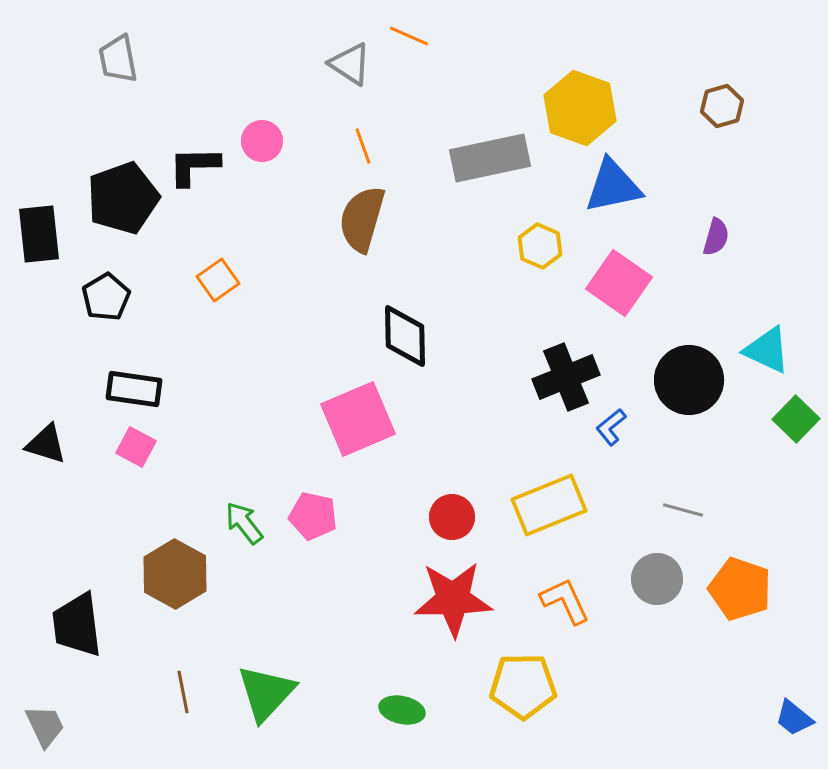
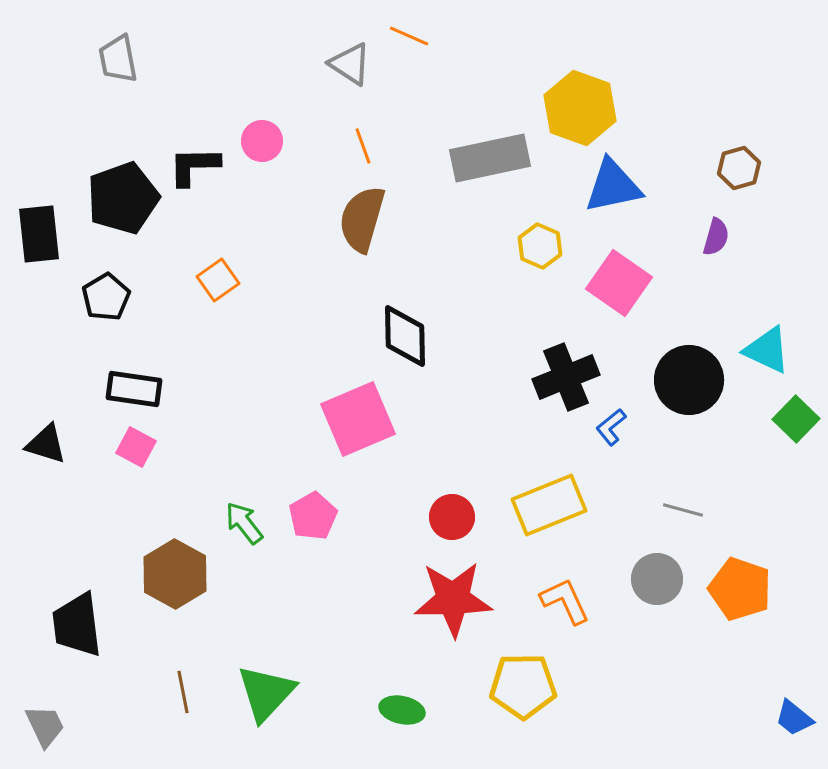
brown hexagon at (722, 106): moved 17 px right, 62 px down
pink pentagon at (313, 516): rotated 30 degrees clockwise
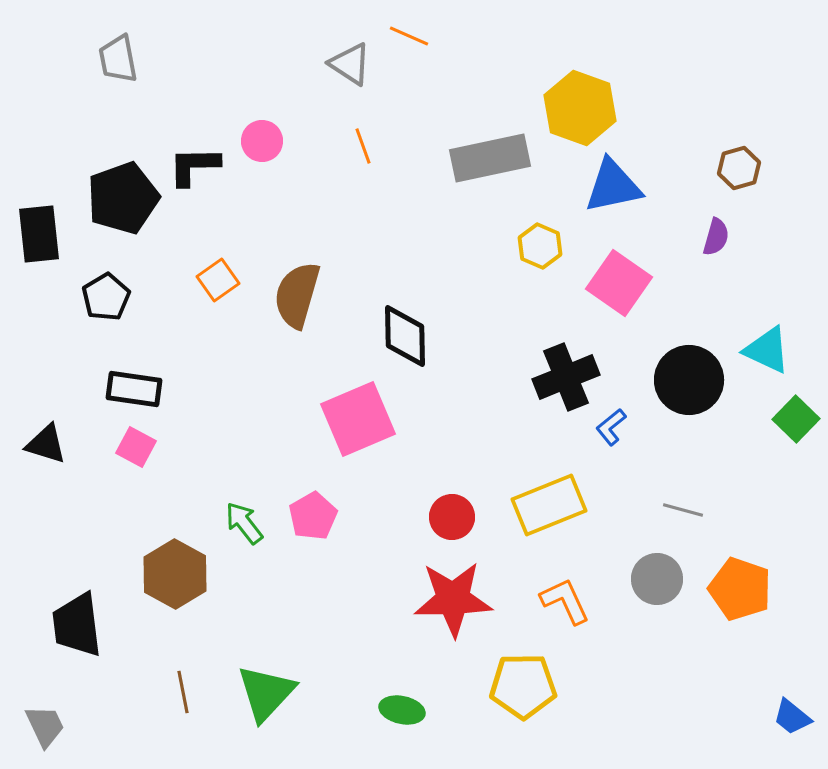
brown semicircle at (362, 219): moved 65 px left, 76 px down
blue trapezoid at (794, 718): moved 2 px left, 1 px up
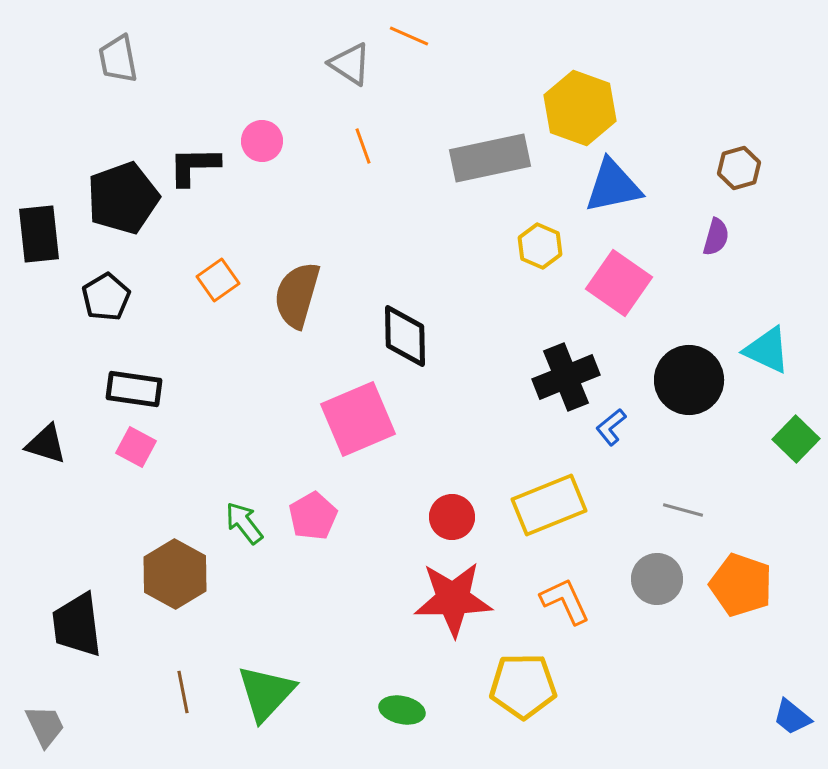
green square at (796, 419): moved 20 px down
orange pentagon at (740, 589): moved 1 px right, 4 px up
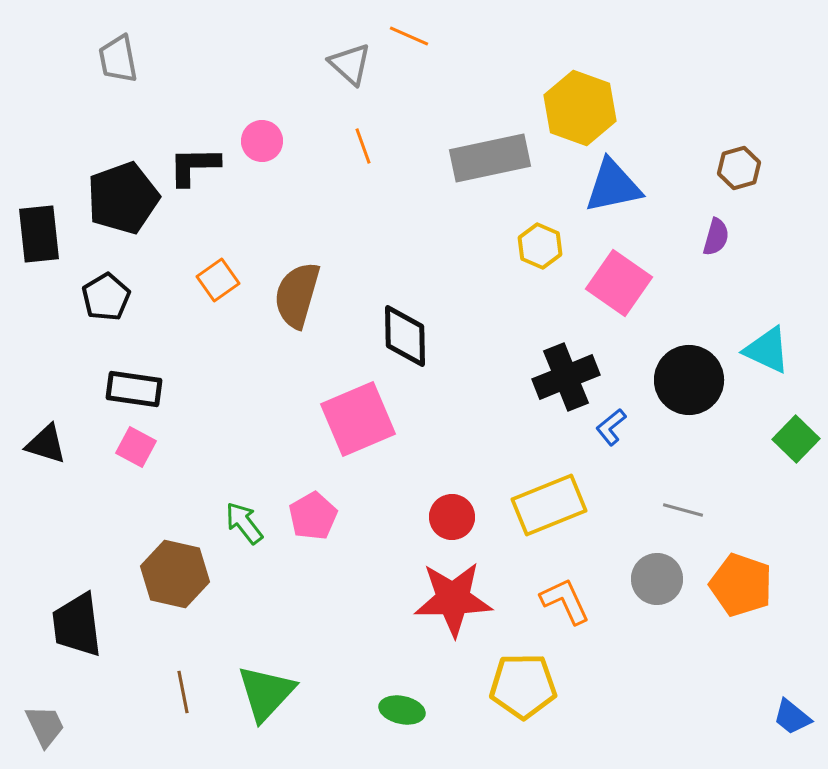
gray triangle at (350, 64): rotated 9 degrees clockwise
brown hexagon at (175, 574): rotated 16 degrees counterclockwise
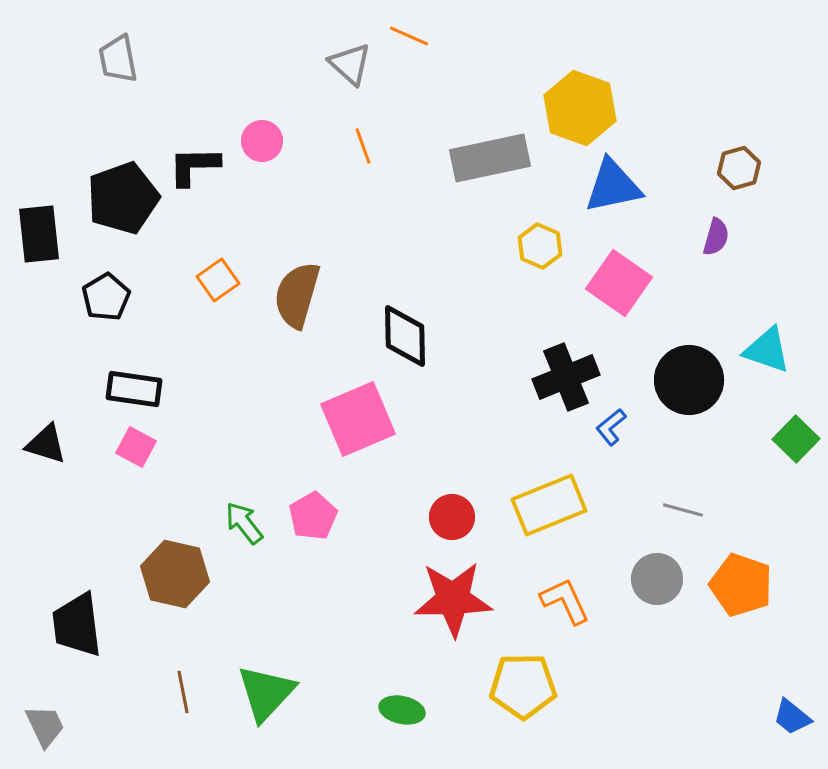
cyan triangle at (767, 350): rotated 6 degrees counterclockwise
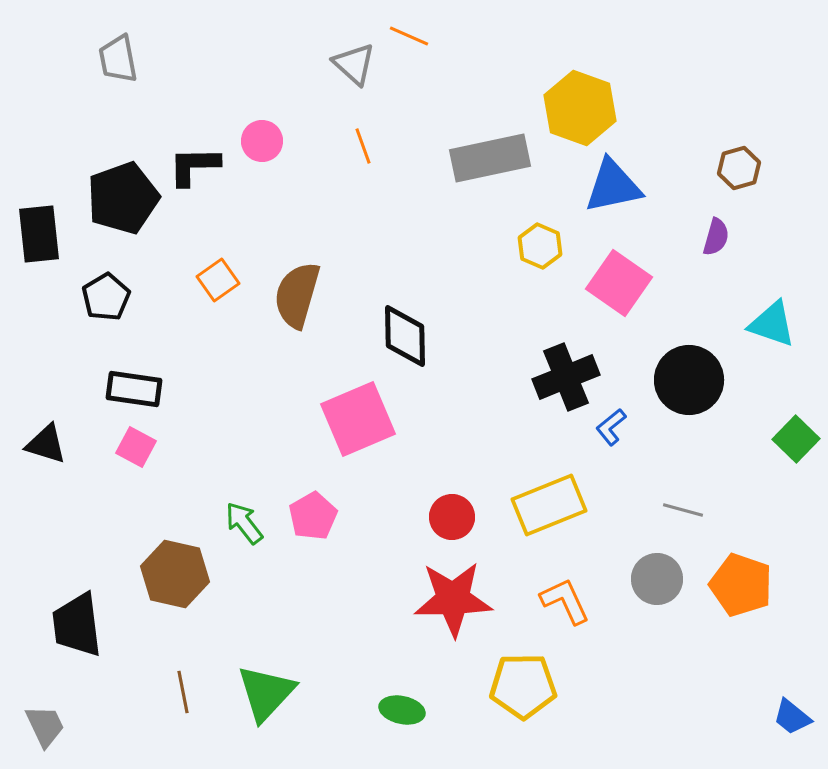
gray triangle at (350, 64): moved 4 px right
cyan triangle at (767, 350): moved 5 px right, 26 px up
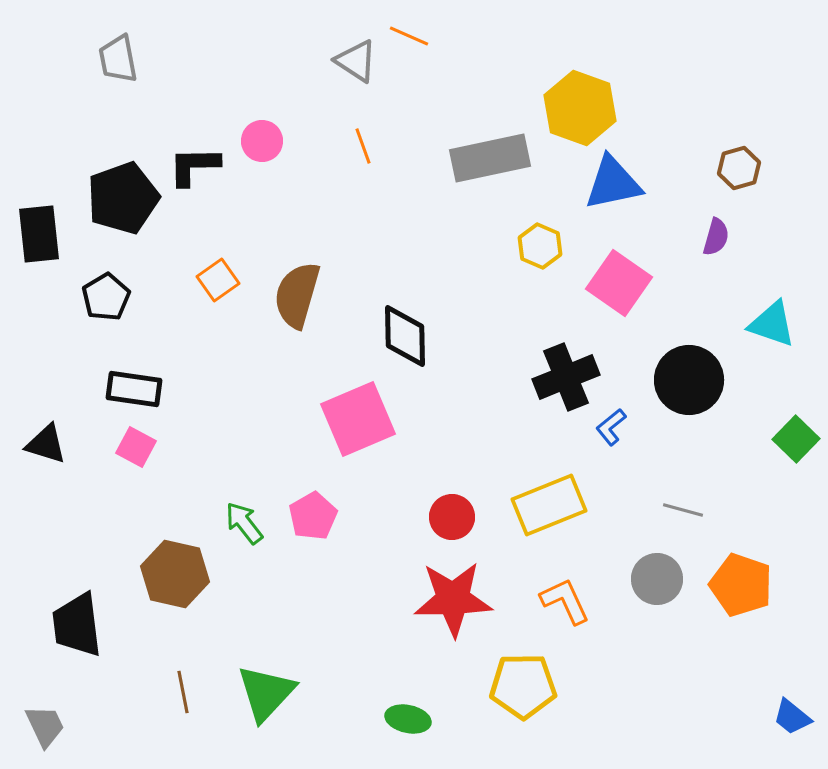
gray triangle at (354, 64): moved 2 px right, 3 px up; rotated 9 degrees counterclockwise
blue triangle at (613, 186): moved 3 px up
green ellipse at (402, 710): moved 6 px right, 9 px down
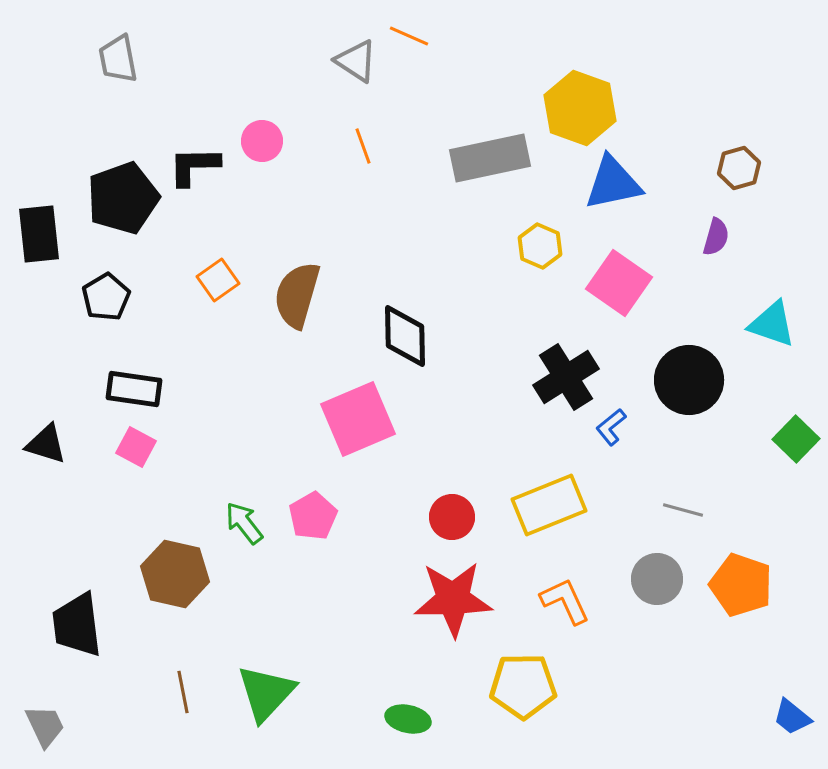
black cross at (566, 377): rotated 10 degrees counterclockwise
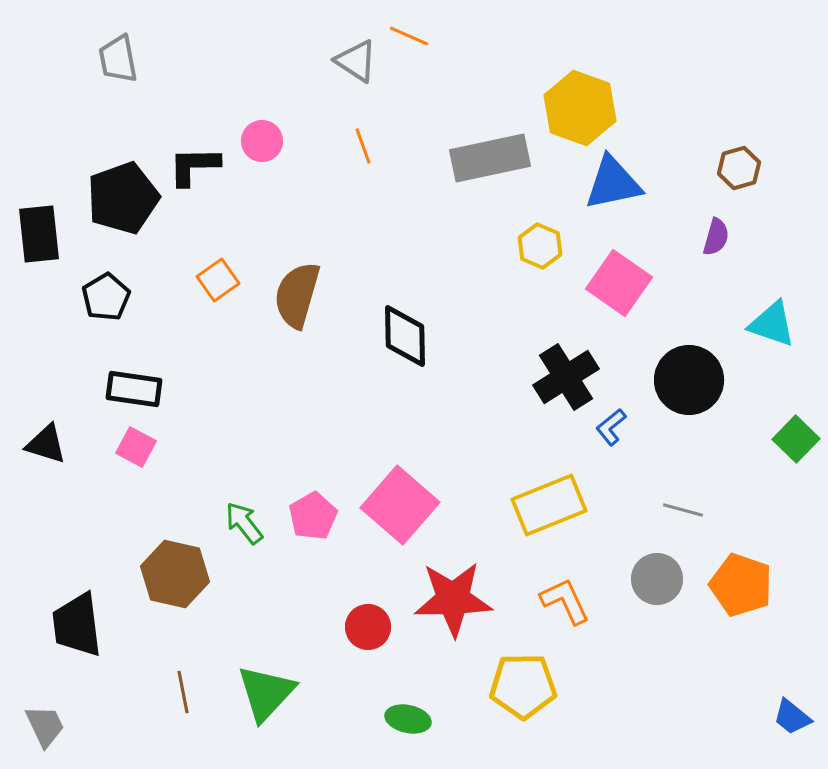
pink square at (358, 419): moved 42 px right, 86 px down; rotated 26 degrees counterclockwise
red circle at (452, 517): moved 84 px left, 110 px down
